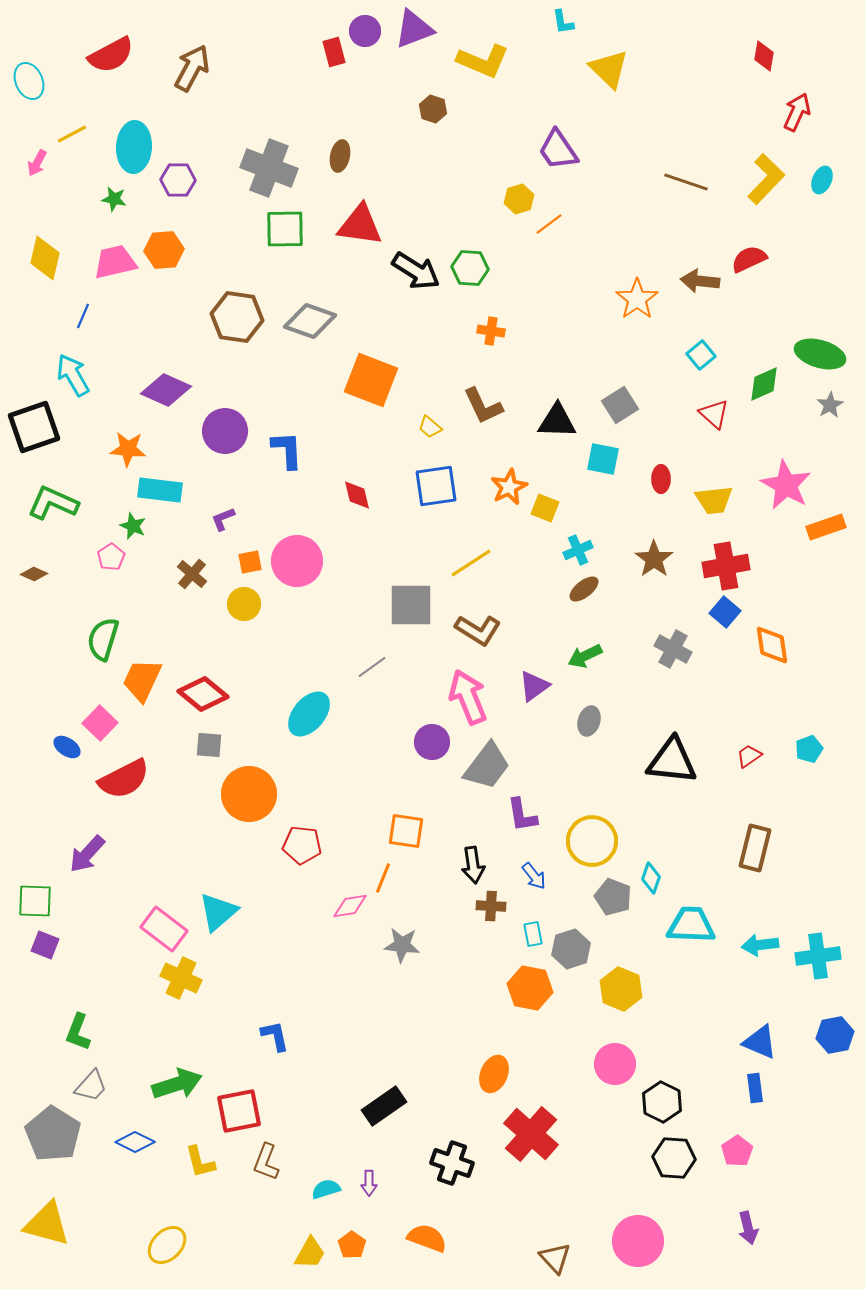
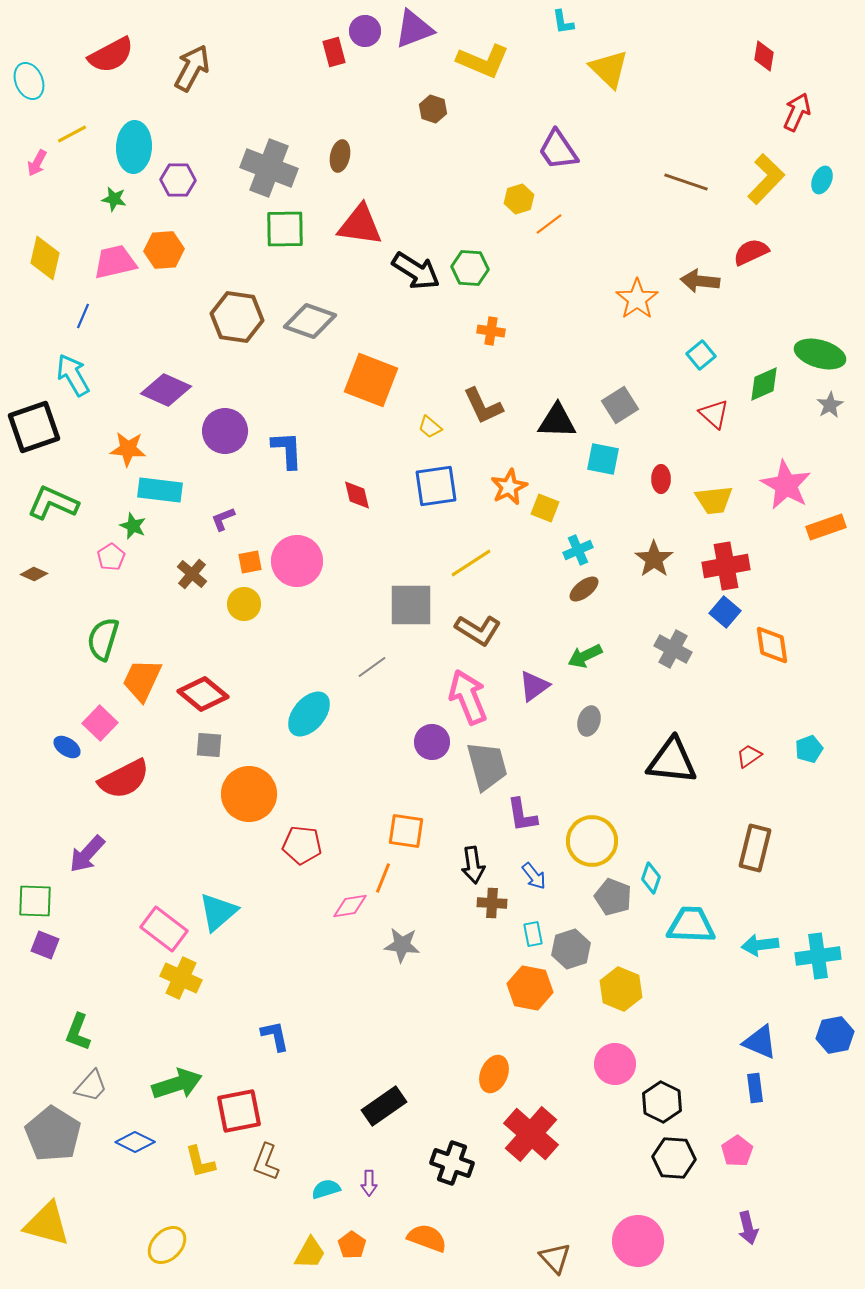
red semicircle at (749, 259): moved 2 px right, 7 px up
gray trapezoid at (487, 766): rotated 52 degrees counterclockwise
brown cross at (491, 906): moved 1 px right, 3 px up
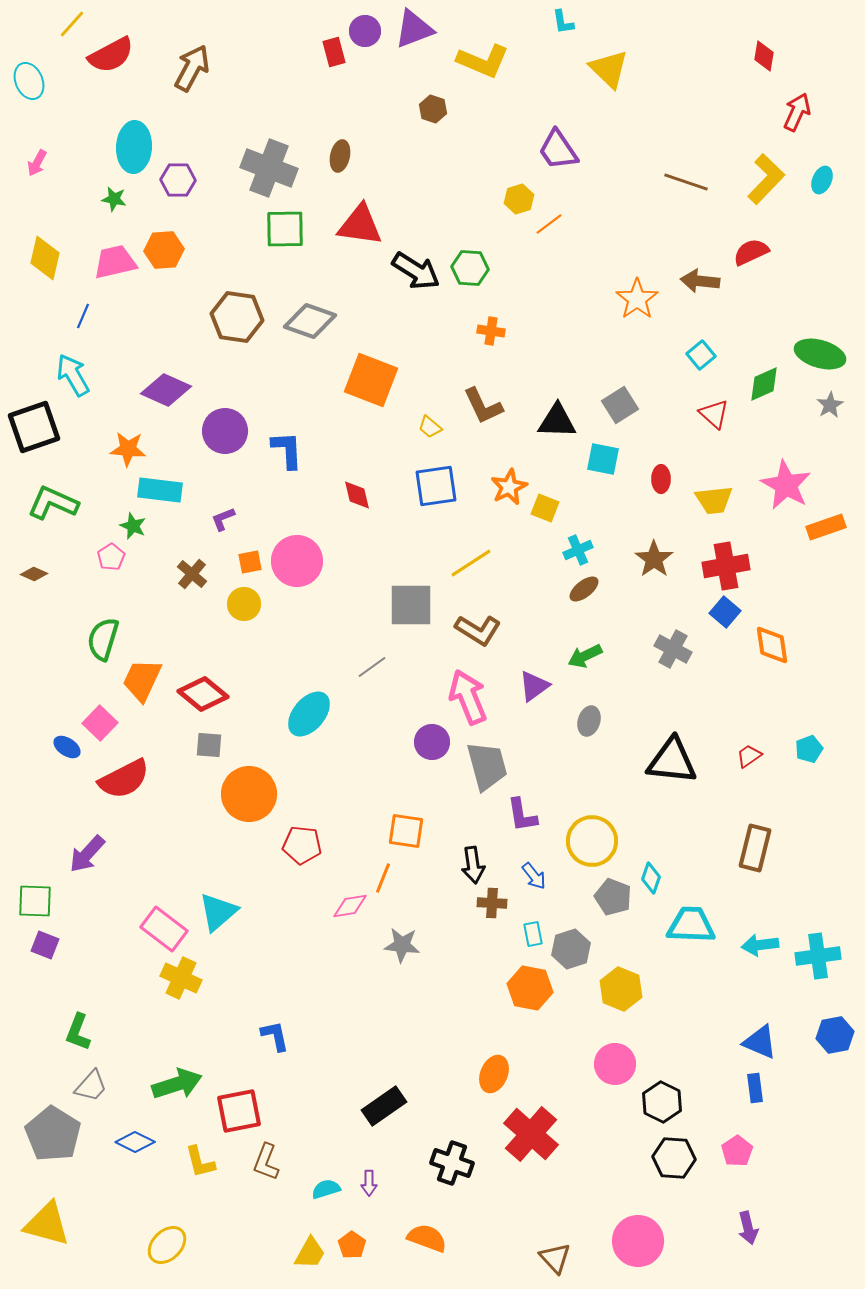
yellow line at (72, 134): moved 110 px up; rotated 20 degrees counterclockwise
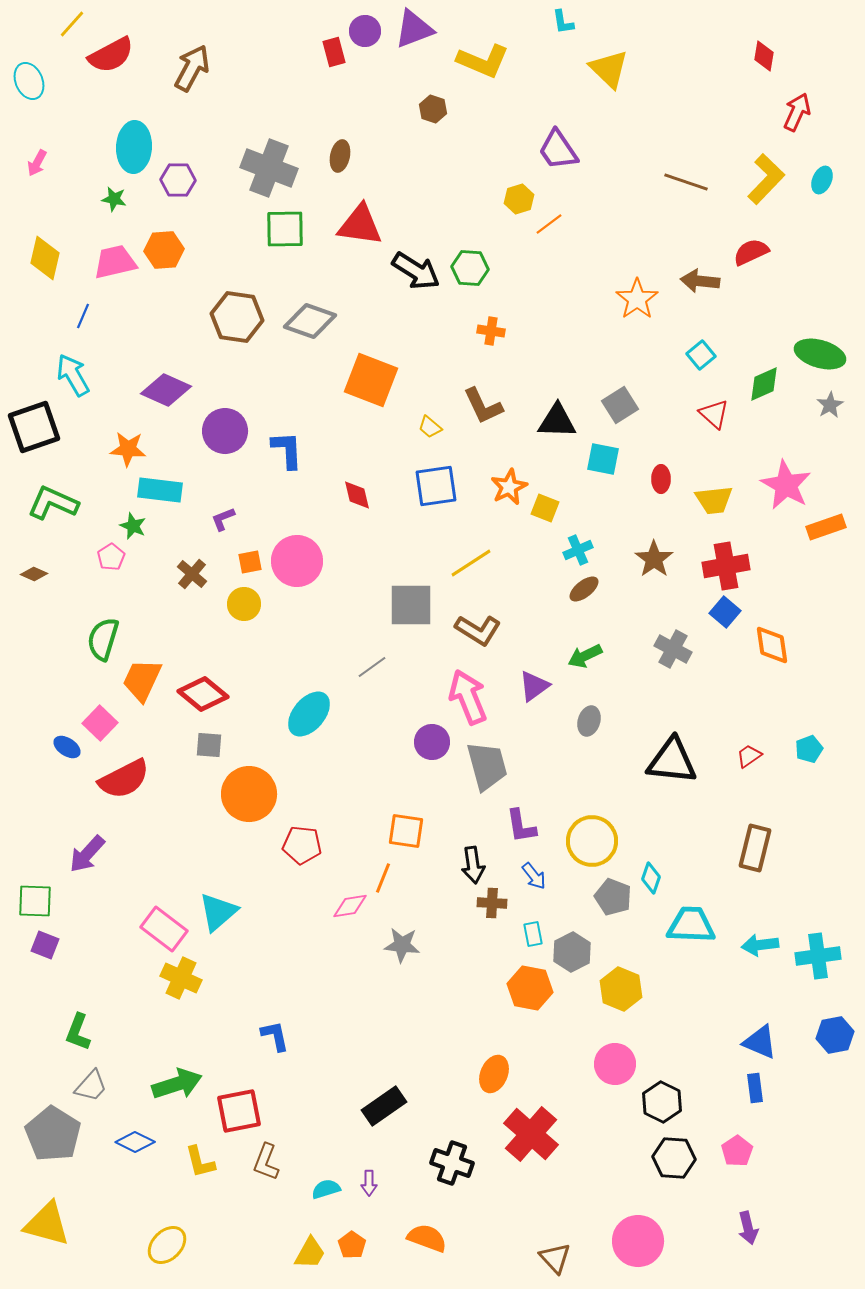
purple L-shape at (522, 815): moved 1 px left, 11 px down
gray hexagon at (571, 949): moved 1 px right, 3 px down; rotated 9 degrees counterclockwise
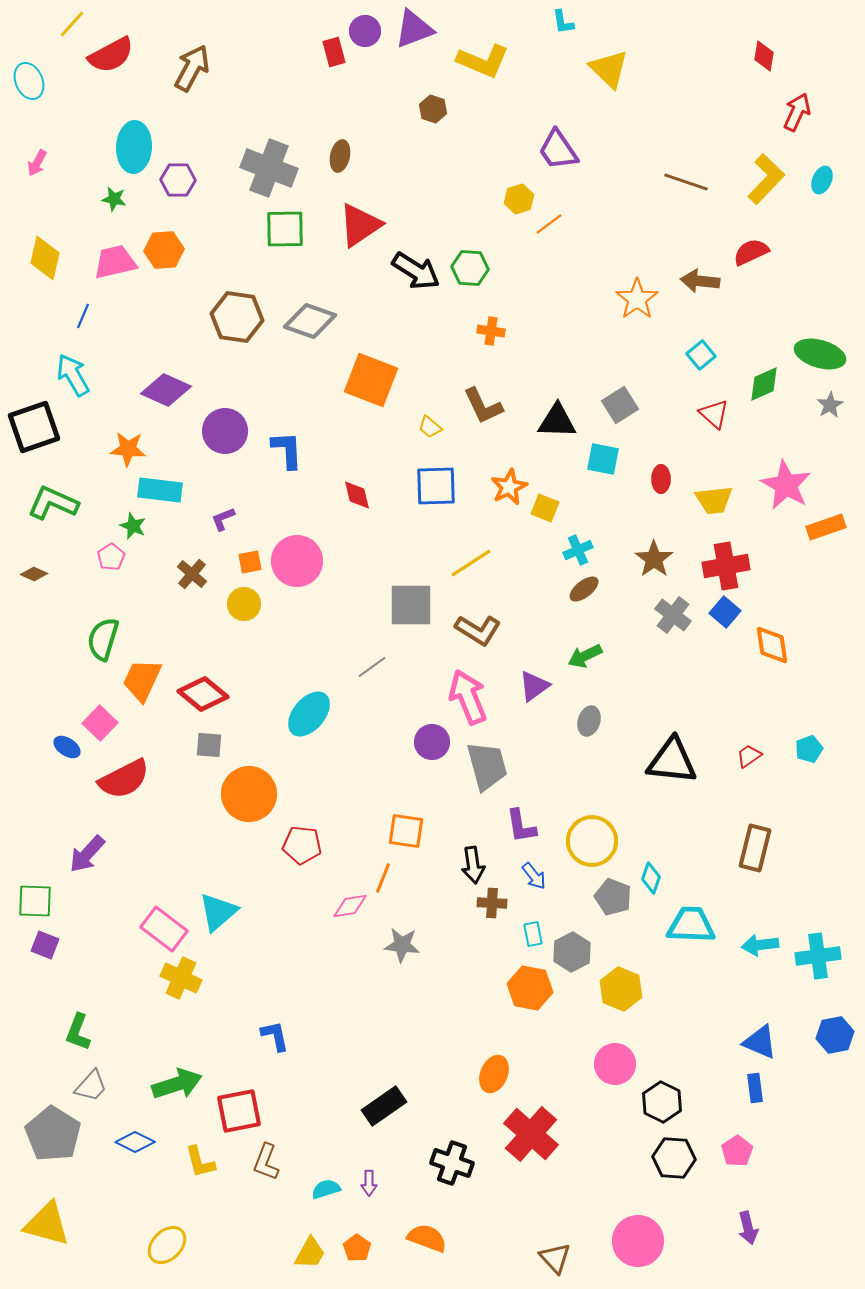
red triangle at (360, 225): rotated 42 degrees counterclockwise
blue square at (436, 486): rotated 6 degrees clockwise
gray cross at (673, 649): moved 34 px up; rotated 9 degrees clockwise
orange pentagon at (352, 1245): moved 5 px right, 3 px down
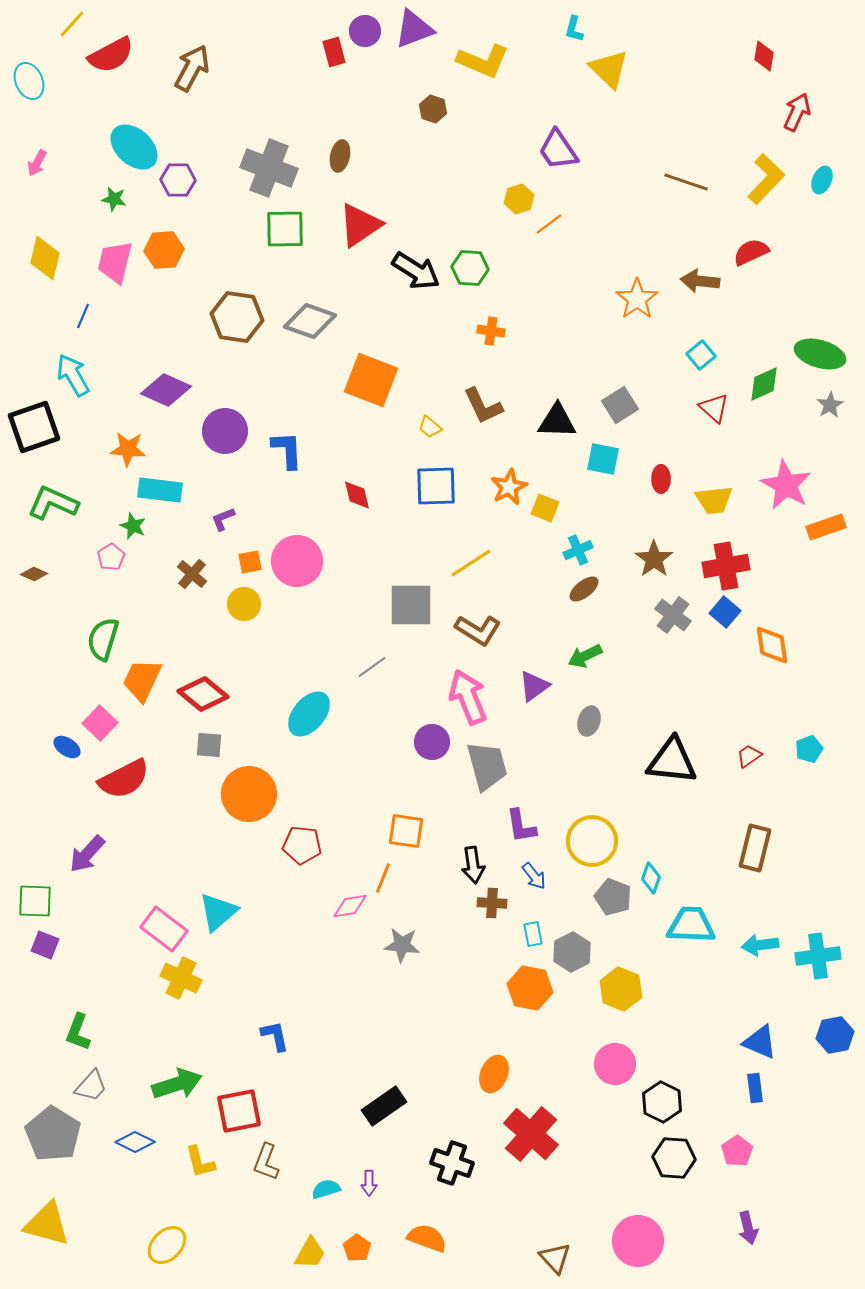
cyan L-shape at (563, 22): moved 11 px right, 7 px down; rotated 24 degrees clockwise
cyan ellipse at (134, 147): rotated 51 degrees counterclockwise
pink trapezoid at (115, 262): rotated 63 degrees counterclockwise
red triangle at (714, 414): moved 6 px up
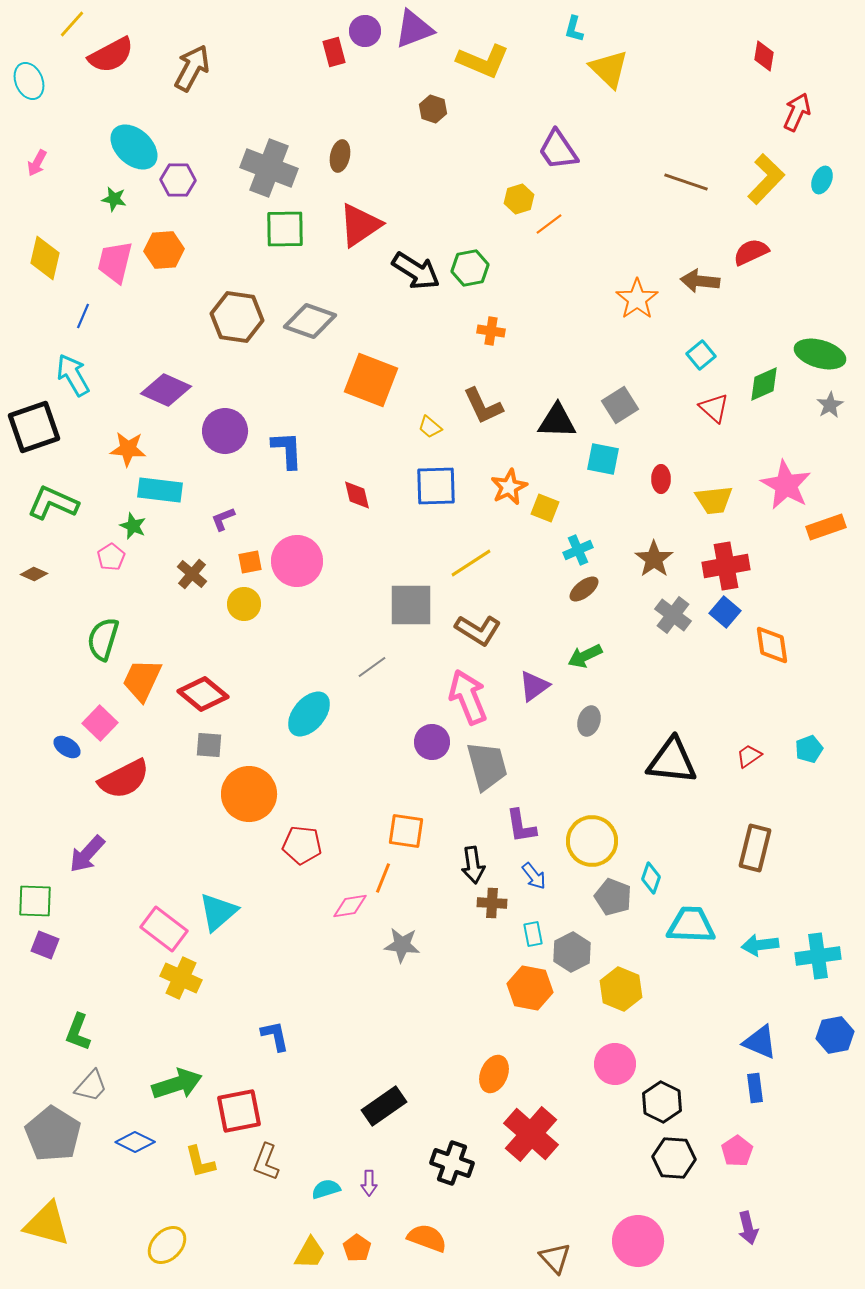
green hexagon at (470, 268): rotated 15 degrees counterclockwise
